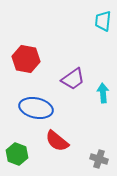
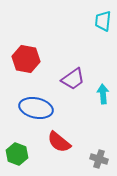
cyan arrow: moved 1 px down
red semicircle: moved 2 px right, 1 px down
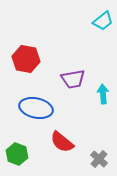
cyan trapezoid: rotated 135 degrees counterclockwise
purple trapezoid: rotated 25 degrees clockwise
red semicircle: moved 3 px right
gray cross: rotated 24 degrees clockwise
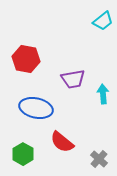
green hexagon: moved 6 px right; rotated 10 degrees clockwise
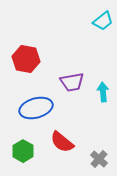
purple trapezoid: moved 1 px left, 3 px down
cyan arrow: moved 2 px up
blue ellipse: rotated 28 degrees counterclockwise
green hexagon: moved 3 px up
